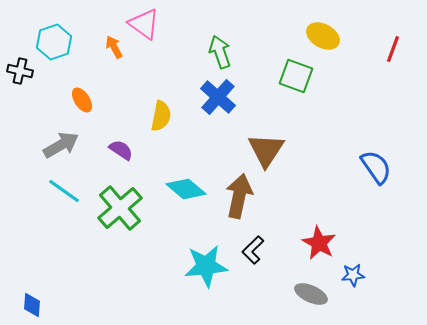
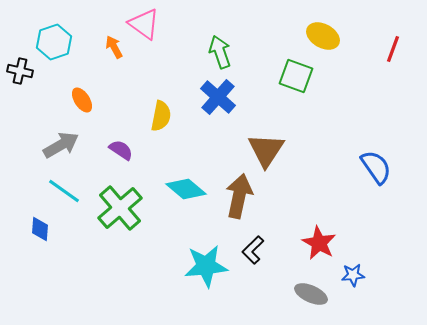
blue diamond: moved 8 px right, 76 px up
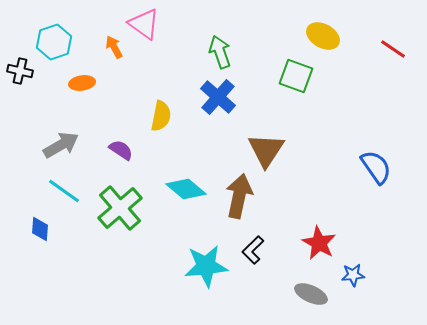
red line: rotated 76 degrees counterclockwise
orange ellipse: moved 17 px up; rotated 65 degrees counterclockwise
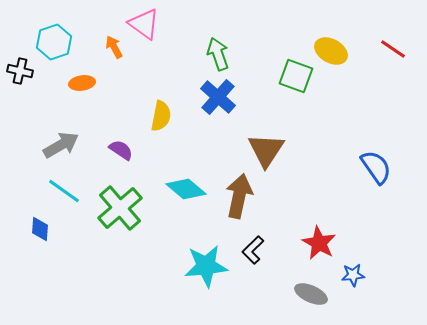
yellow ellipse: moved 8 px right, 15 px down
green arrow: moved 2 px left, 2 px down
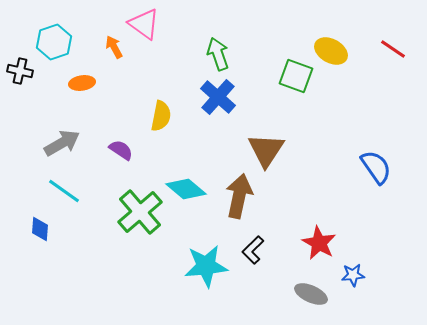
gray arrow: moved 1 px right, 2 px up
green cross: moved 20 px right, 4 px down
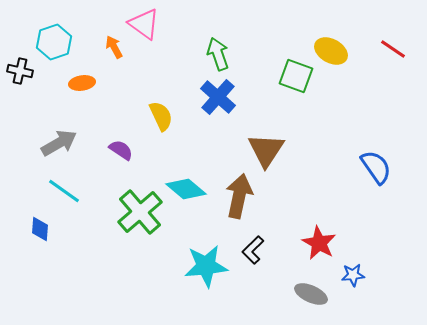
yellow semicircle: rotated 36 degrees counterclockwise
gray arrow: moved 3 px left
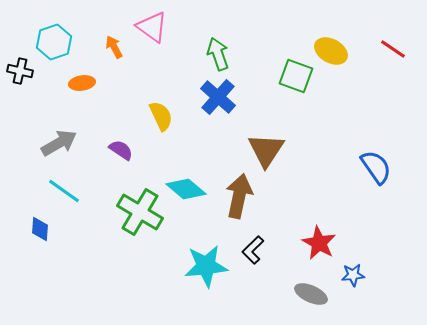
pink triangle: moved 8 px right, 3 px down
green cross: rotated 18 degrees counterclockwise
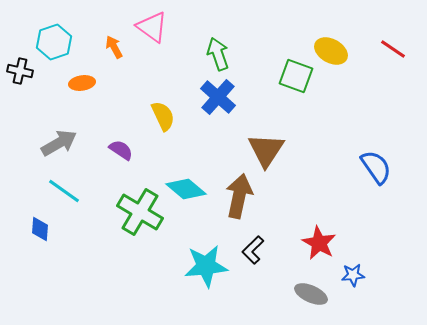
yellow semicircle: moved 2 px right
